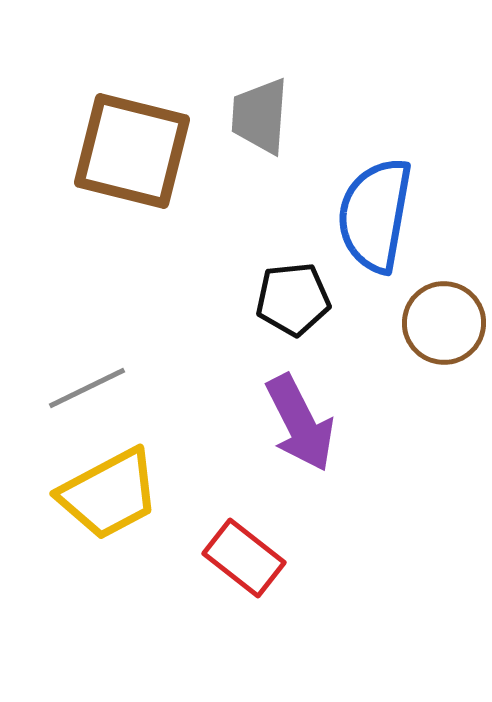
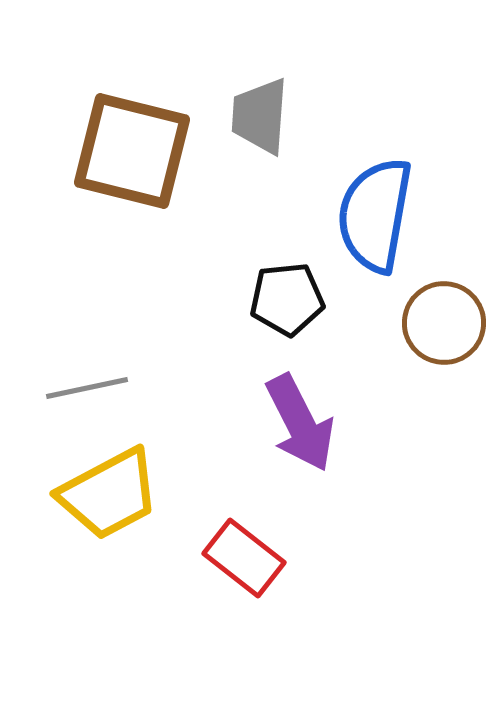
black pentagon: moved 6 px left
gray line: rotated 14 degrees clockwise
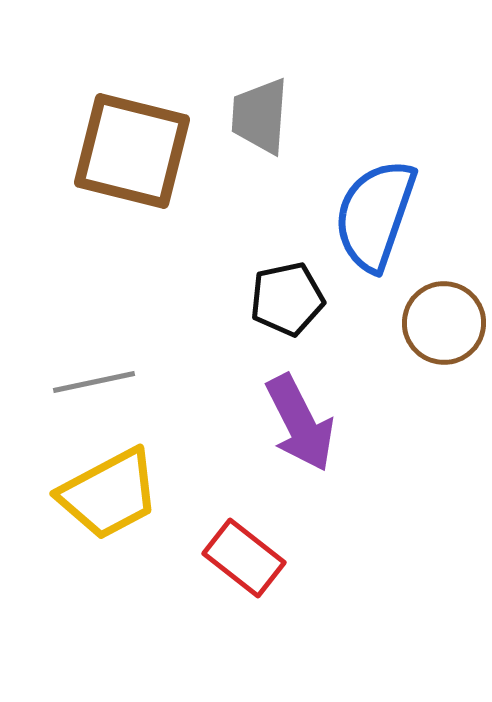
blue semicircle: rotated 9 degrees clockwise
black pentagon: rotated 6 degrees counterclockwise
gray line: moved 7 px right, 6 px up
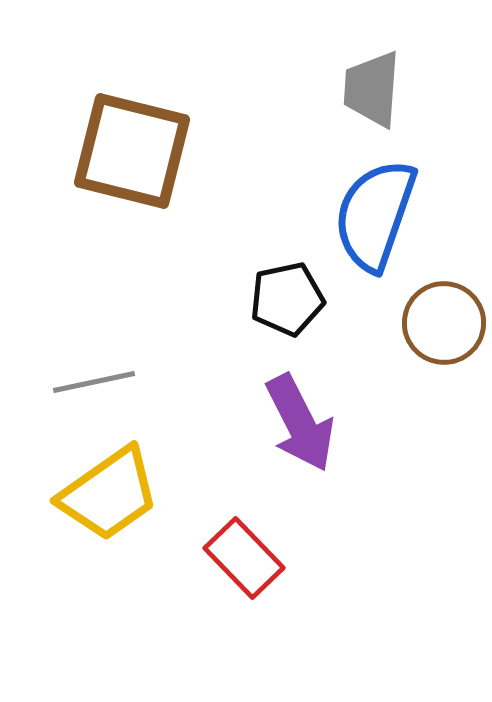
gray trapezoid: moved 112 px right, 27 px up
yellow trapezoid: rotated 7 degrees counterclockwise
red rectangle: rotated 8 degrees clockwise
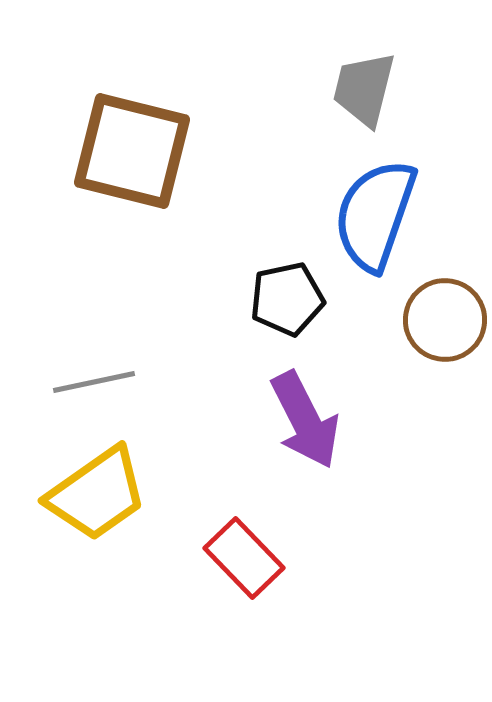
gray trapezoid: moved 8 px left; rotated 10 degrees clockwise
brown circle: moved 1 px right, 3 px up
purple arrow: moved 5 px right, 3 px up
yellow trapezoid: moved 12 px left
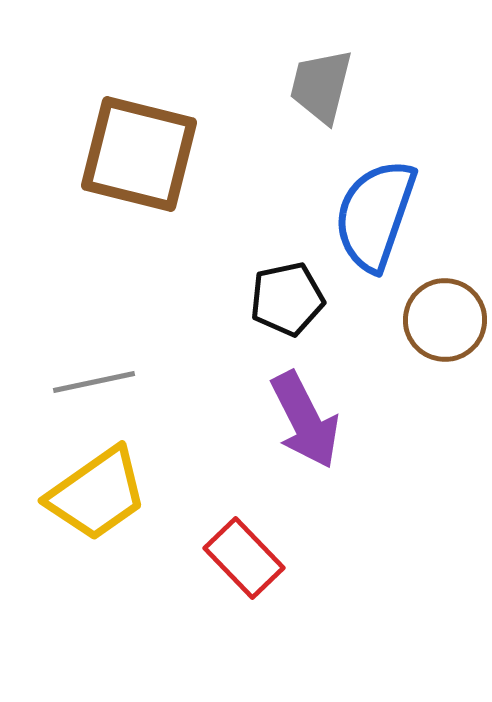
gray trapezoid: moved 43 px left, 3 px up
brown square: moved 7 px right, 3 px down
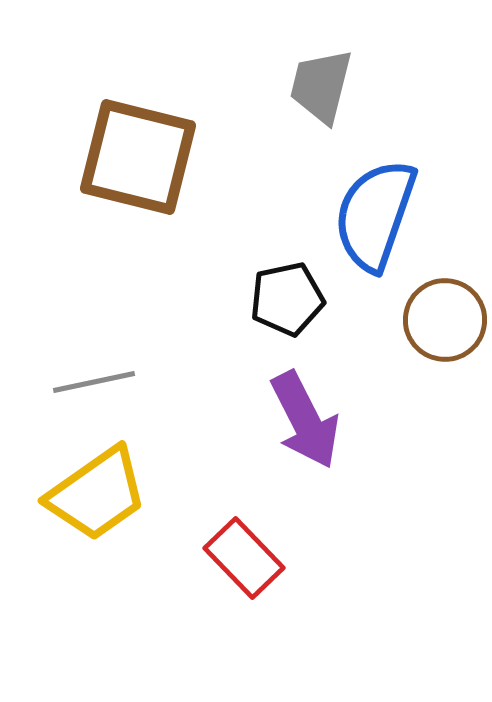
brown square: moved 1 px left, 3 px down
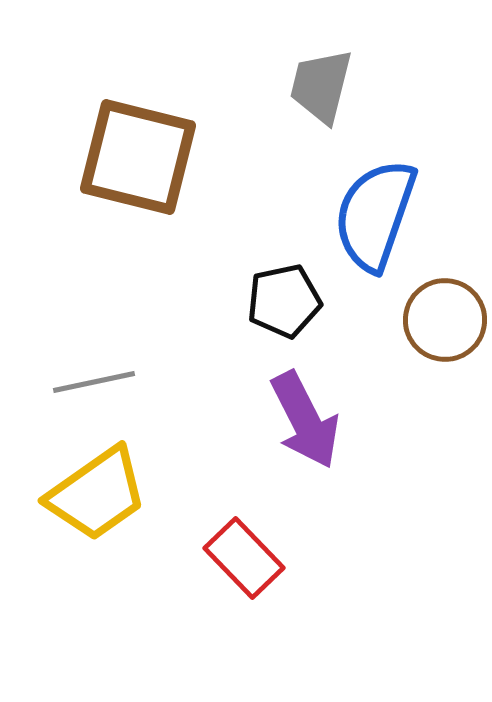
black pentagon: moved 3 px left, 2 px down
